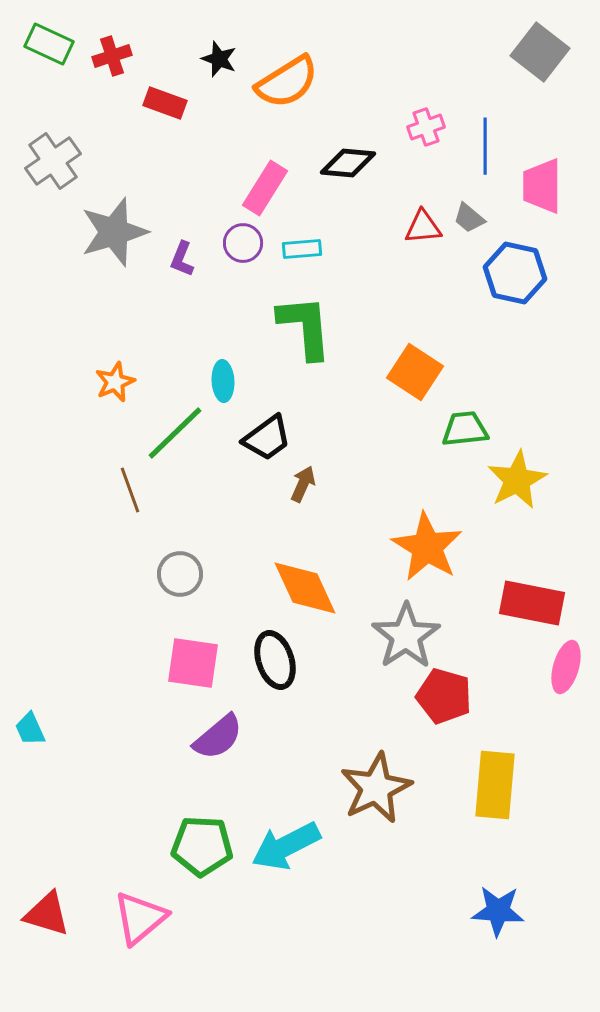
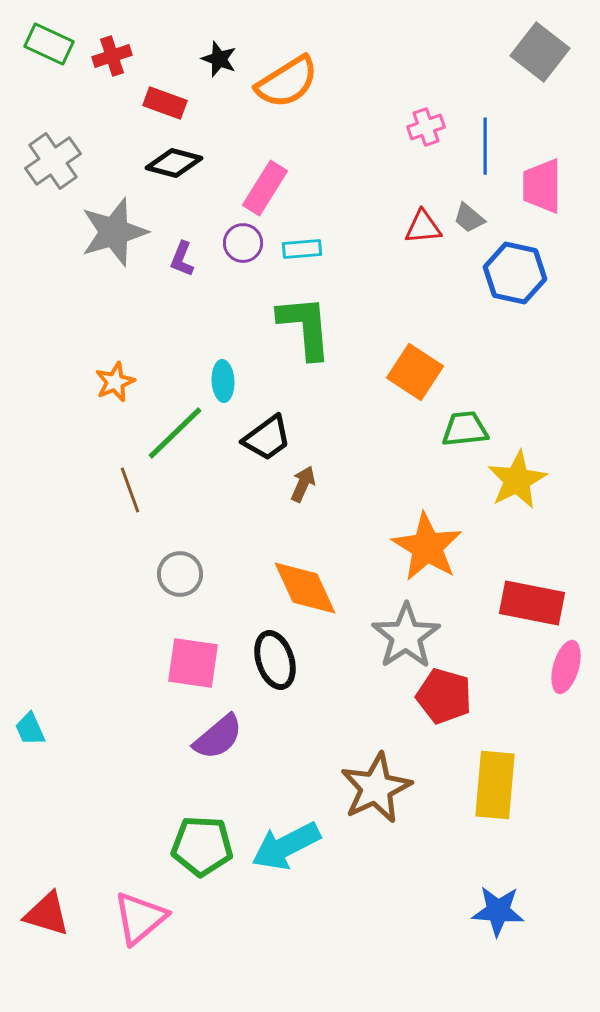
black diamond at (348, 163): moved 174 px left; rotated 10 degrees clockwise
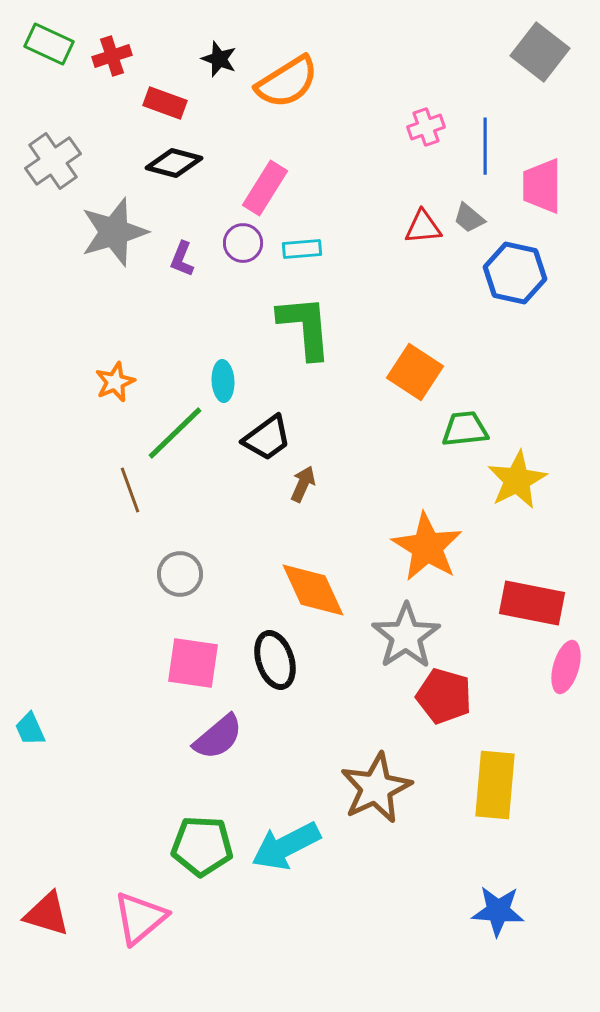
orange diamond at (305, 588): moved 8 px right, 2 px down
